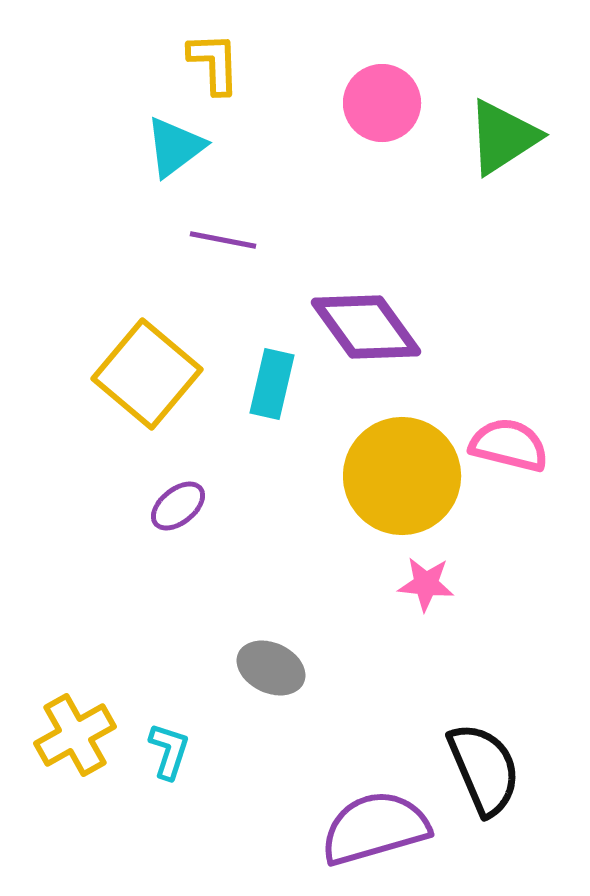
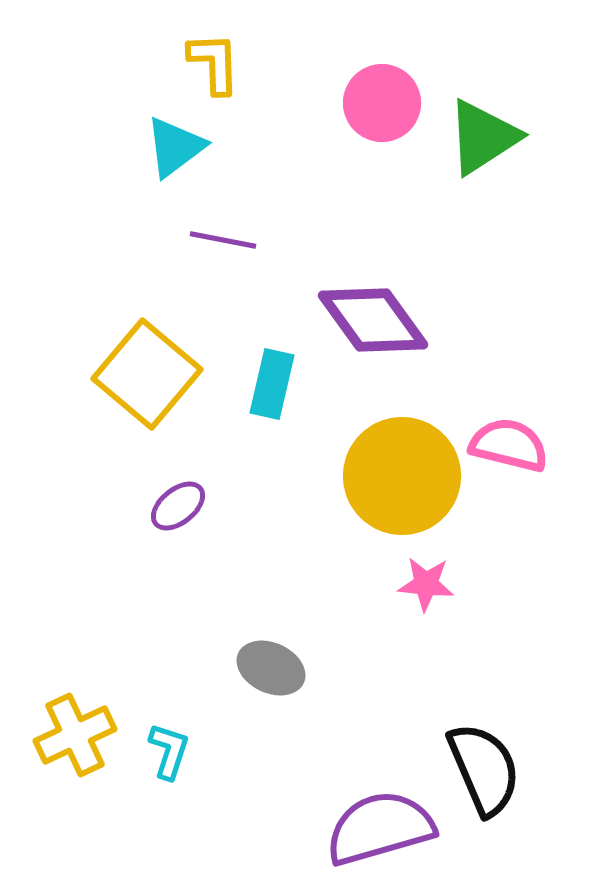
green triangle: moved 20 px left
purple diamond: moved 7 px right, 7 px up
yellow cross: rotated 4 degrees clockwise
purple semicircle: moved 5 px right
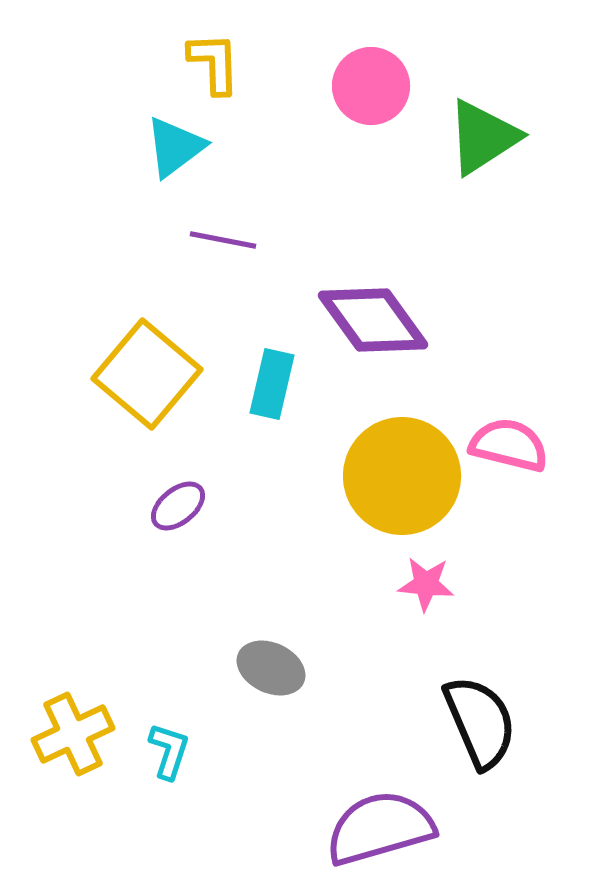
pink circle: moved 11 px left, 17 px up
yellow cross: moved 2 px left, 1 px up
black semicircle: moved 4 px left, 47 px up
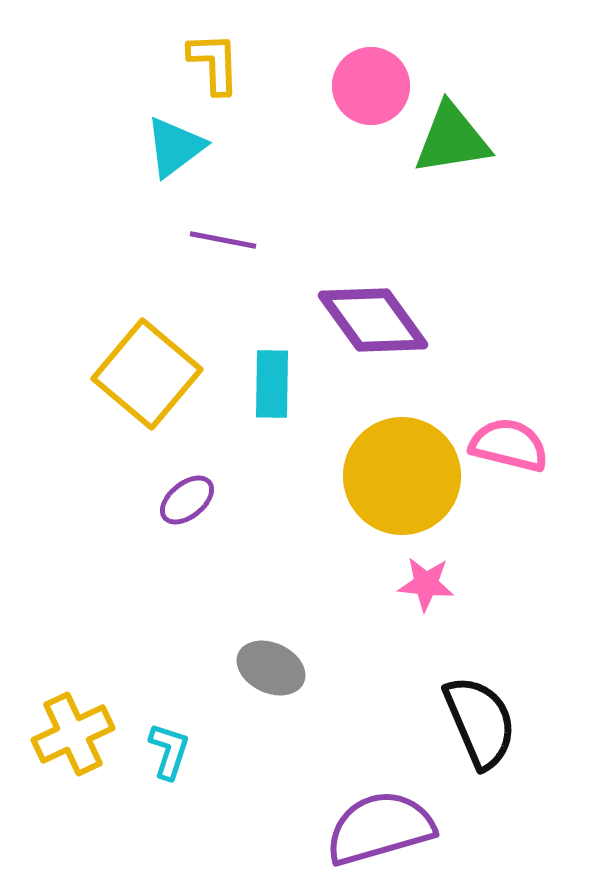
green triangle: moved 31 px left, 2 px down; rotated 24 degrees clockwise
cyan rectangle: rotated 12 degrees counterclockwise
purple ellipse: moved 9 px right, 6 px up
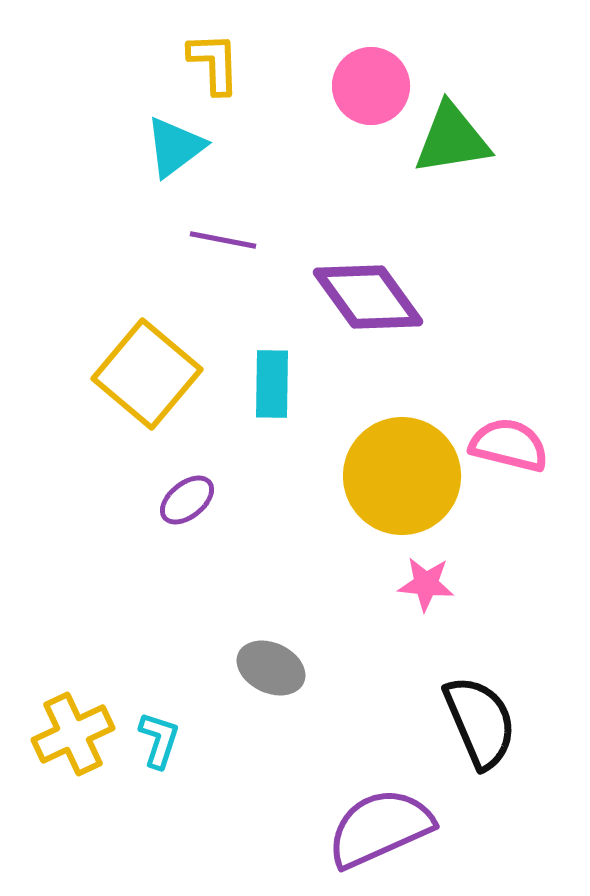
purple diamond: moved 5 px left, 23 px up
cyan L-shape: moved 10 px left, 11 px up
purple semicircle: rotated 8 degrees counterclockwise
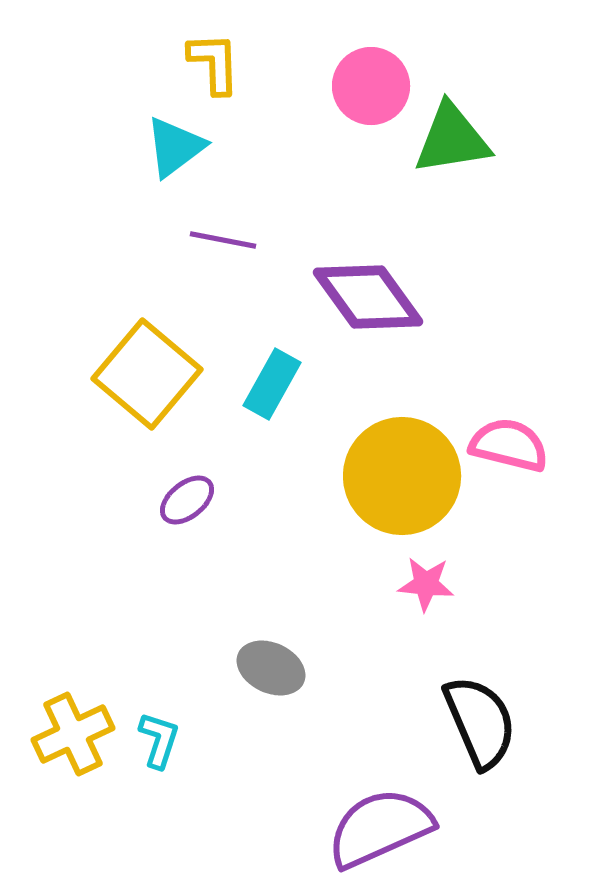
cyan rectangle: rotated 28 degrees clockwise
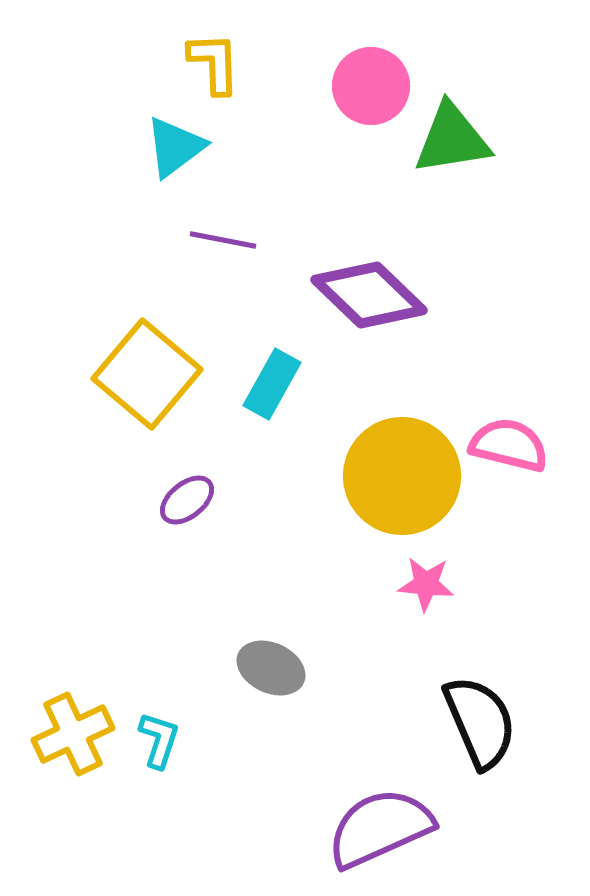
purple diamond: moved 1 px right, 2 px up; rotated 10 degrees counterclockwise
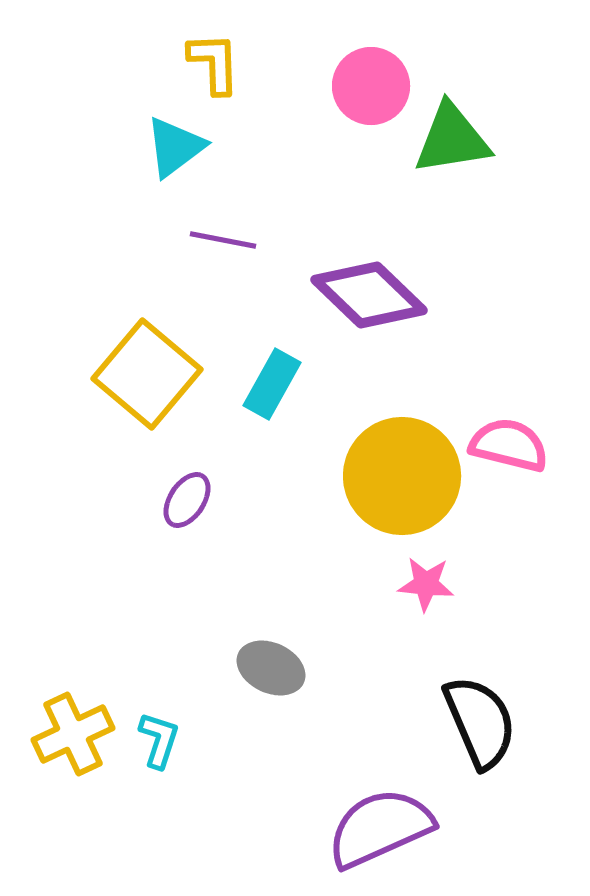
purple ellipse: rotated 18 degrees counterclockwise
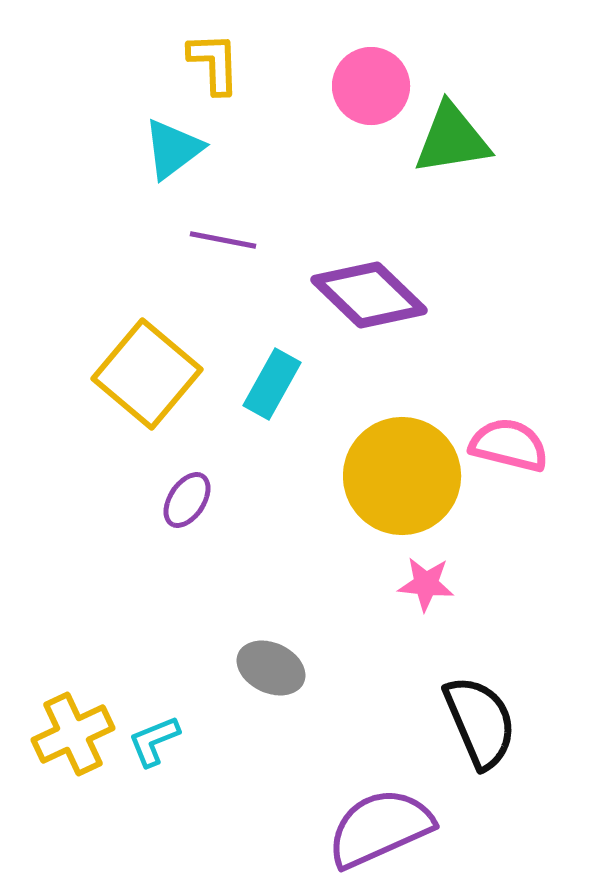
cyan triangle: moved 2 px left, 2 px down
cyan L-shape: moved 5 px left, 1 px down; rotated 130 degrees counterclockwise
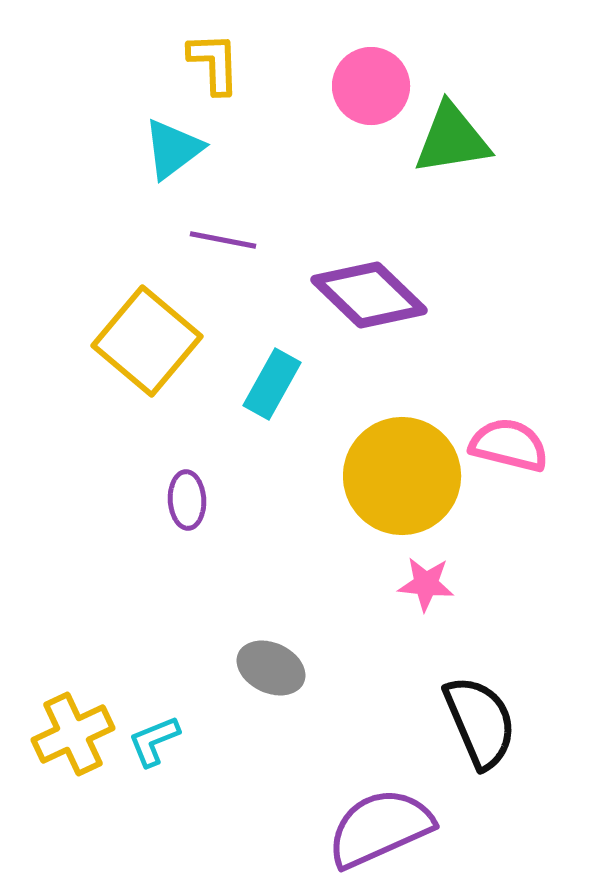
yellow square: moved 33 px up
purple ellipse: rotated 36 degrees counterclockwise
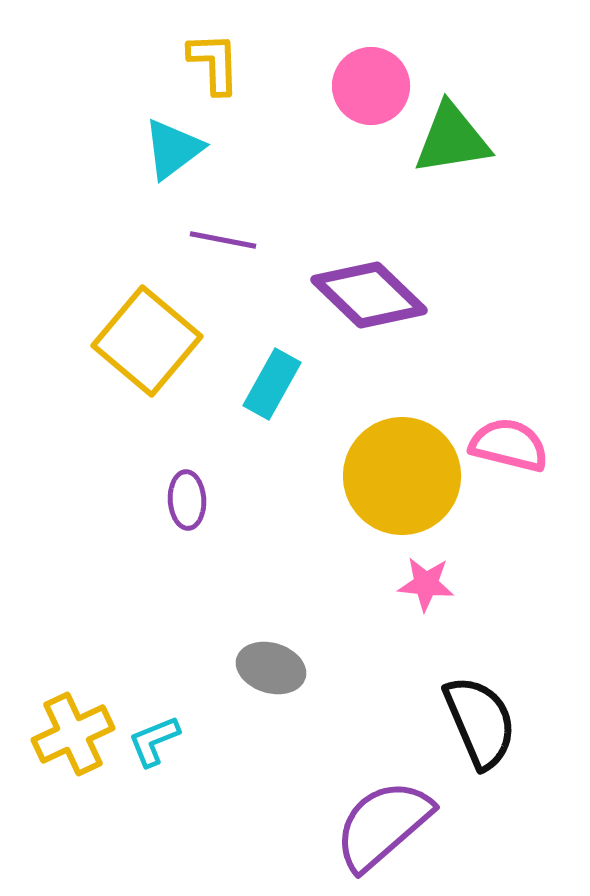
gray ellipse: rotated 8 degrees counterclockwise
purple semicircle: moved 3 px right, 3 px up; rotated 17 degrees counterclockwise
